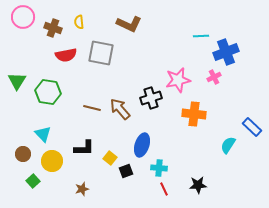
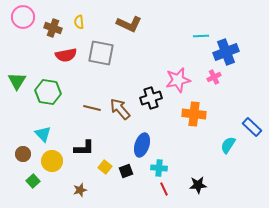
yellow square: moved 5 px left, 9 px down
brown star: moved 2 px left, 1 px down
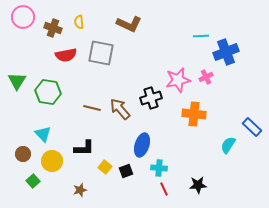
pink cross: moved 8 px left
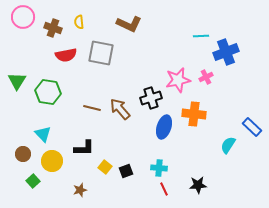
blue ellipse: moved 22 px right, 18 px up
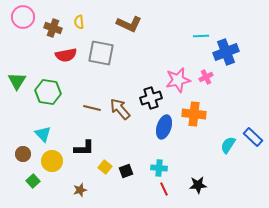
blue rectangle: moved 1 px right, 10 px down
